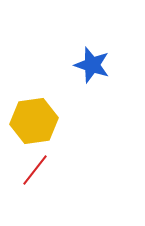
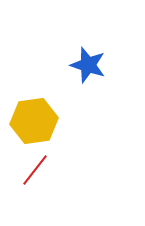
blue star: moved 4 px left
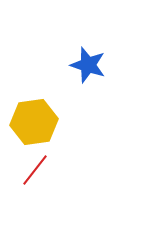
yellow hexagon: moved 1 px down
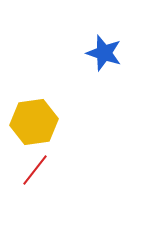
blue star: moved 16 px right, 12 px up
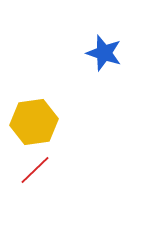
red line: rotated 8 degrees clockwise
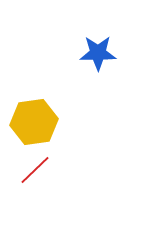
blue star: moved 6 px left; rotated 18 degrees counterclockwise
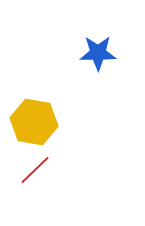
yellow hexagon: rotated 18 degrees clockwise
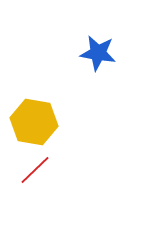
blue star: rotated 9 degrees clockwise
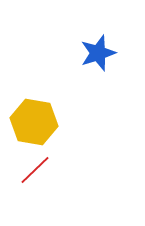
blue star: rotated 27 degrees counterclockwise
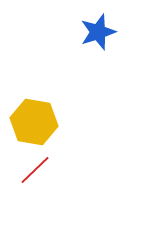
blue star: moved 21 px up
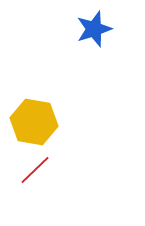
blue star: moved 4 px left, 3 px up
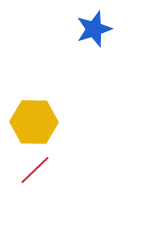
yellow hexagon: rotated 9 degrees counterclockwise
